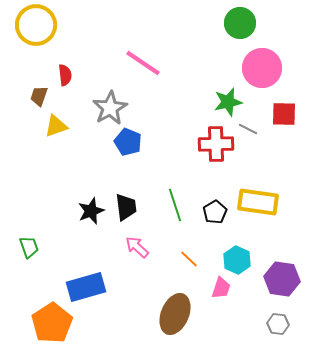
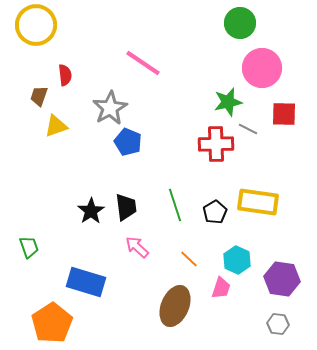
black star: rotated 12 degrees counterclockwise
blue rectangle: moved 5 px up; rotated 33 degrees clockwise
brown ellipse: moved 8 px up
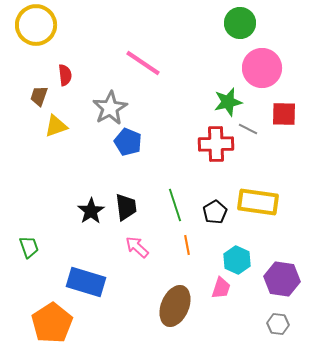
orange line: moved 2 px left, 14 px up; rotated 36 degrees clockwise
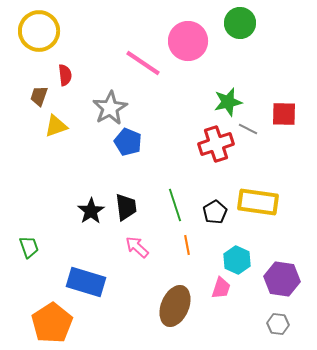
yellow circle: moved 3 px right, 6 px down
pink circle: moved 74 px left, 27 px up
red cross: rotated 16 degrees counterclockwise
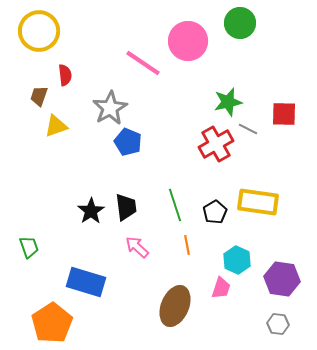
red cross: rotated 12 degrees counterclockwise
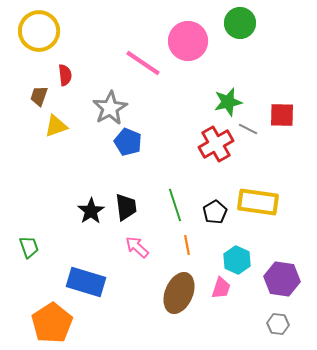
red square: moved 2 px left, 1 px down
brown ellipse: moved 4 px right, 13 px up
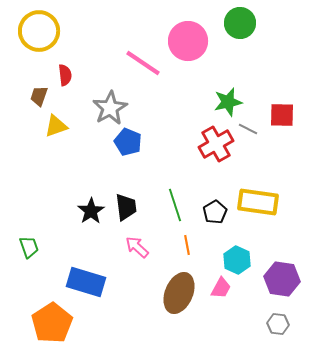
pink trapezoid: rotated 10 degrees clockwise
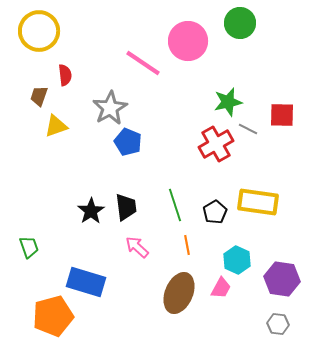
orange pentagon: moved 1 px right, 7 px up; rotated 18 degrees clockwise
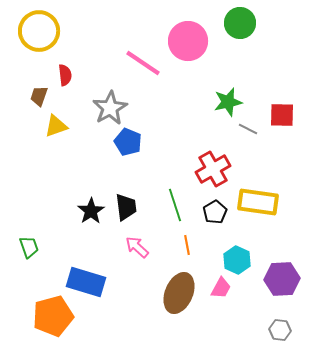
red cross: moved 3 px left, 25 px down
purple hexagon: rotated 12 degrees counterclockwise
gray hexagon: moved 2 px right, 6 px down
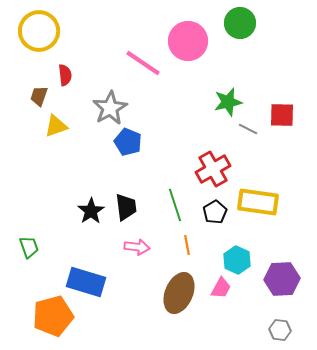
pink arrow: rotated 145 degrees clockwise
